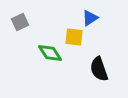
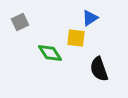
yellow square: moved 2 px right, 1 px down
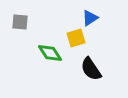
gray square: rotated 30 degrees clockwise
yellow square: rotated 24 degrees counterclockwise
black semicircle: moved 8 px left; rotated 15 degrees counterclockwise
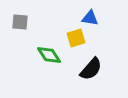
blue triangle: rotated 42 degrees clockwise
green diamond: moved 1 px left, 2 px down
black semicircle: rotated 105 degrees counterclockwise
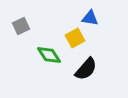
gray square: moved 1 px right, 4 px down; rotated 30 degrees counterclockwise
yellow square: moved 1 px left; rotated 12 degrees counterclockwise
black semicircle: moved 5 px left
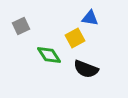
black semicircle: rotated 70 degrees clockwise
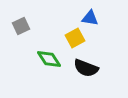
green diamond: moved 4 px down
black semicircle: moved 1 px up
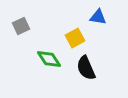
blue triangle: moved 8 px right, 1 px up
black semicircle: rotated 45 degrees clockwise
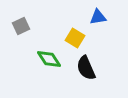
blue triangle: rotated 18 degrees counterclockwise
yellow square: rotated 30 degrees counterclockwise
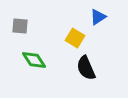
blue triangle: rotated 24 degrees counterclockwise
gray square: moved 1 px left; rotated 30 degrees clockwise
green diamond: moved 15 px left, 1 px down
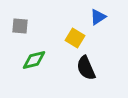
green diamond: rotated 70 degrees counterclockwise
